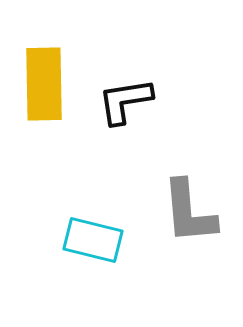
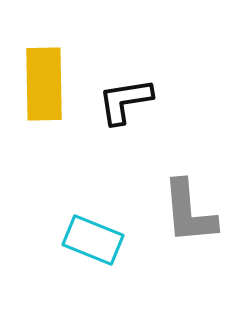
cyan rectangle: rotated 8 degrees clockwise
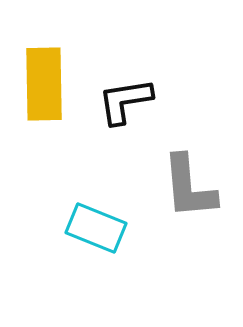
gray L-shape: moved 25 px up
cyan rectangle: moved 3 px right, 12 px up
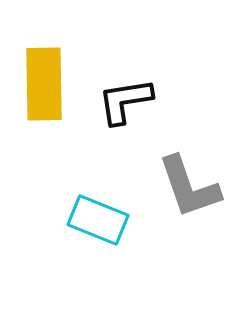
gray L-shape: rotated 14 degrees counterclockwise
cyan rectangle: moved 2 px right, 8 px up
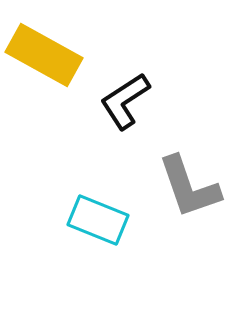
yellow rectangle: moved 29 px up; rotated 60 degrees counterclockwise
black L-shape: rotated 24 degrees counterclockwise
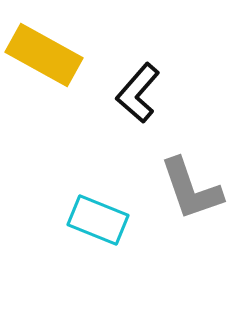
black L-shape: moved 13 px right, 8 px up; rotated 16 degrees counterclockwise
gray L-shape: moved 2 px right, 2 px down
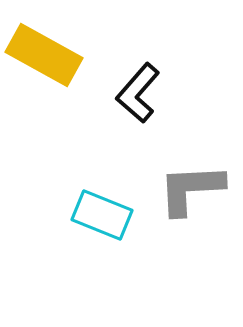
gray L-shape: rotated 106 degrees clockwise
cyan rectangle: moved 4 px right, 5 px up
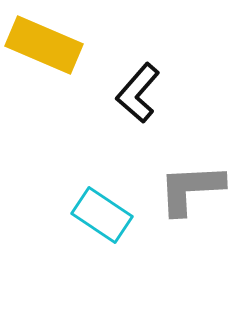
yellow rectangle: moved 10 px up; rotated 6 degrees counterclockwise
cyan rectangle: rotated 12 degrees clockwise
